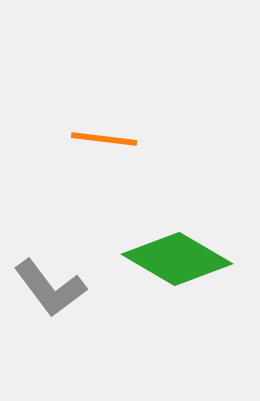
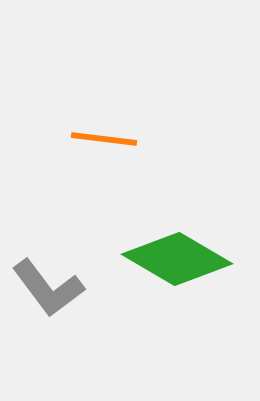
gray L-shape: moved 2 px left
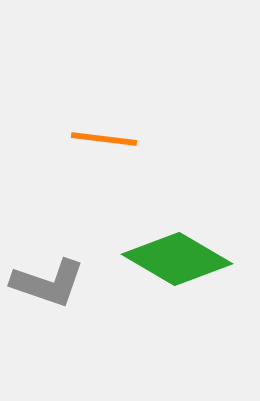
gray L-shape: moved 5 px up; rotated 34 degrees counterclockwise
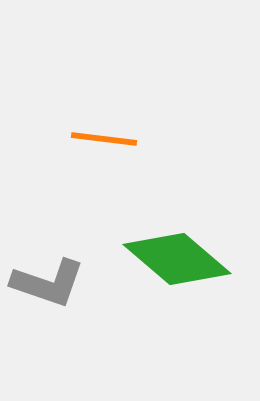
green diamond: rotated 10 degrees clockwise
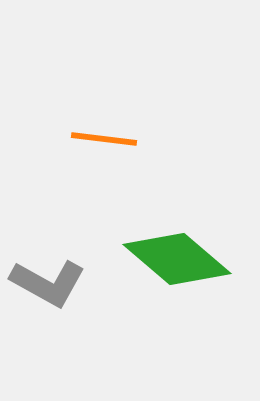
gray L-shape: rotated 10 degrees clockwise
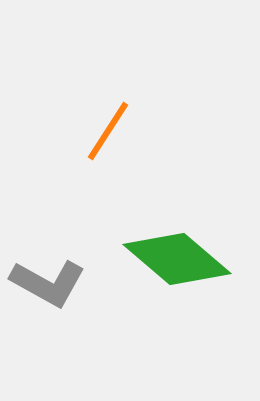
orange line: moved 4 px right, 8 px up; rotated 64 degrees counterclockwise
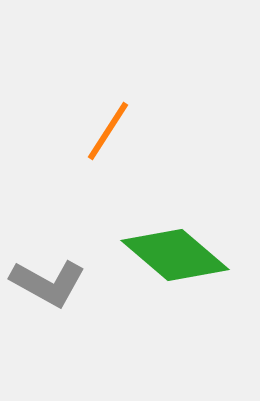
green diamond: moved 2 px left, 4 px up
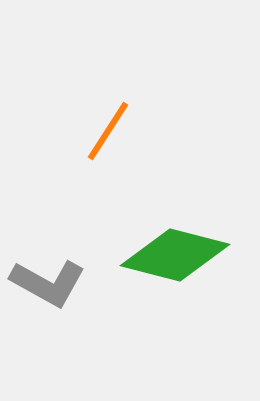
green diamond: rotated 26 degrees counterclockwise
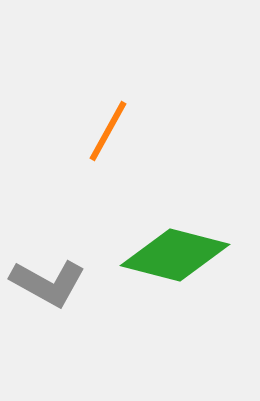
orange line: rotated 4 degrees counterclockwise
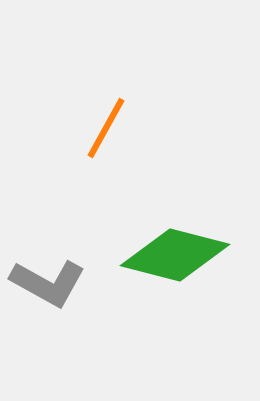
orange line: moved 2 px left, 3 px up
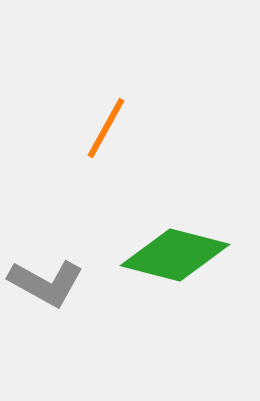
gray L-shape: moved 2 px left
